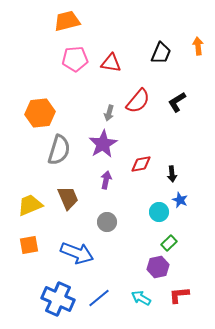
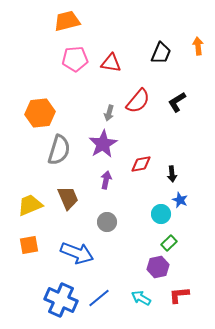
cyan circle: moved 2 px right, 2 px down
blue cross: moved 3 px right, 1 px down
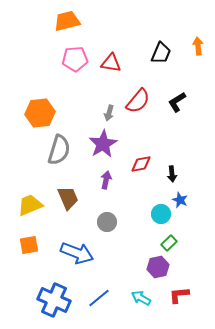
blue cross: moved 7 px left
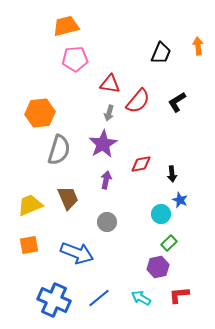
orange trapezoid: moved 1 px left, 5 px down
red triangle: moved 1 px left, 21 px down
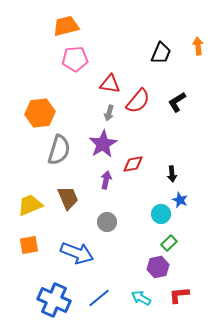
red diamond: moved 8 px left
